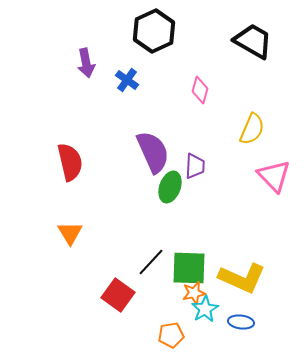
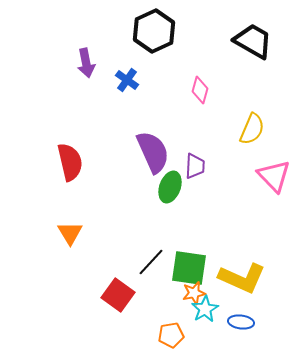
green square: rotated 6 degrees clockwise
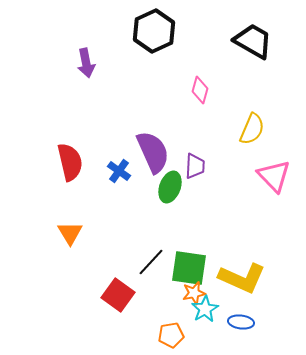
blue cross: moved 8 px left, 91 px down
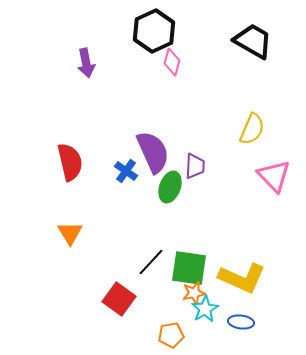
pink diamond: moved 28 px left, 28 px up
blue cross: moved 7 px right
red square: moved 1 px right, 4 px down
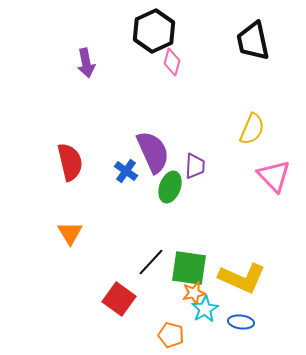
black trapezoid: rotated 132 degrees counterclockwise
orange pentagon: rotated 25 degrees clockwise
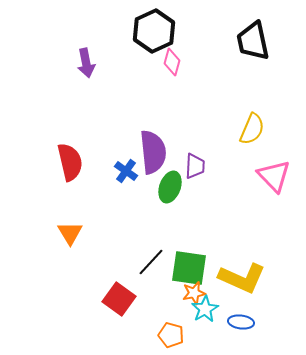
purple semicircle: rotated 18 degrees clockwise
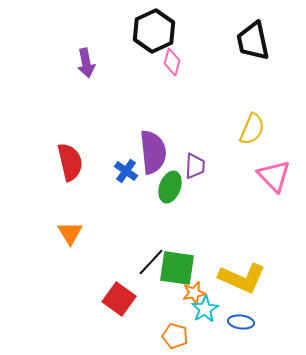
green square: moved 12 px left
orange pentagon: moved 4 px right, 1 px down
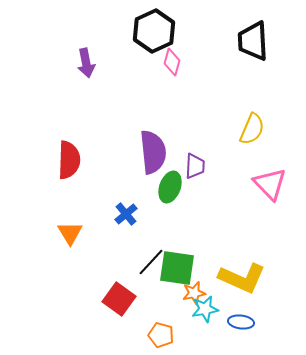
black trapezoid: rotated 9 degrees clockwise
red semicircle: moved 1 px left, 2 px up; rotated 15 degrees clockwise
blue cross: moved 43 px down; rotated 15 degrees clockwise
pink triangle: moved 4 px left, 8 px down
cyan star: rotated 20 degrees clockwise
orange pentagon: moved 14 px left, 1 px up
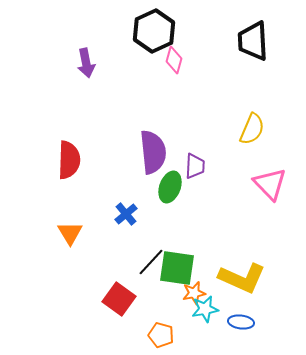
pink diamond: moved 2 px right, 2 px up
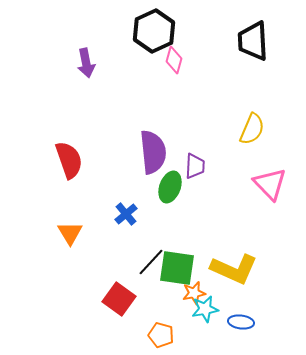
red semicircle: rotated 21 degrees counterclockwise
yellow L-shape: moved 8 px left, 9 px up
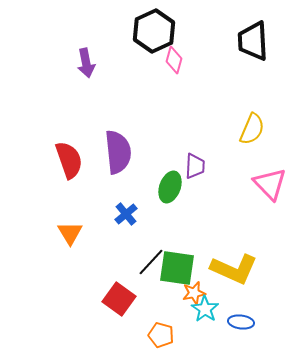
purple semicircle: moved 35 px left
cyan star: rotated 28 degrees counterclockwise
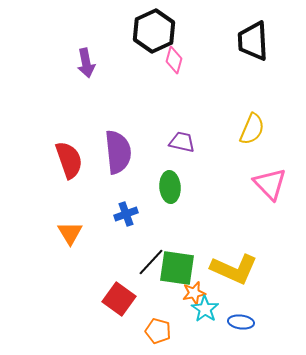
purple trapezoid: moved 13 px left, 24 px up; rotated 80 degrees counterclockwise
green ellipse: rotated 24 degrees counterclockwise
blue cross: rotated 20 degrees clockwise
orange pentagon: moved 3 px left, 4 px up
